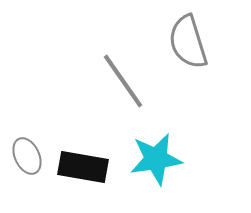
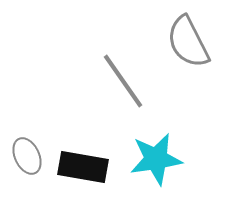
gray semicircle: rotated 10 degrees counterclockwise
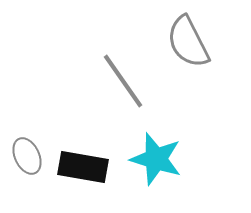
cyan star: rotated 26 degrees clockwise
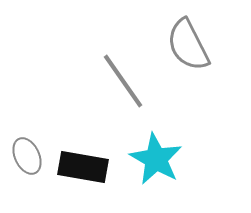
gray semicircle: moved 3 px down
cyan star: rotated 12 degrees clockwise
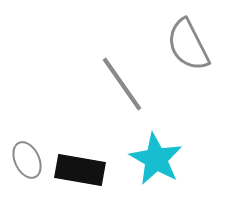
gray line: moved 1 px left, 3 px down
gray ellipse: moved 4 px down
black rectangle: moved 3 px left, 3 px down
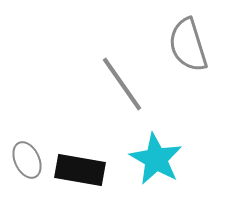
gray semicircle: rotated 10 degrees clockwise
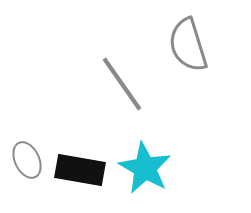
cyan star: moved 11 px left, 9 px down
